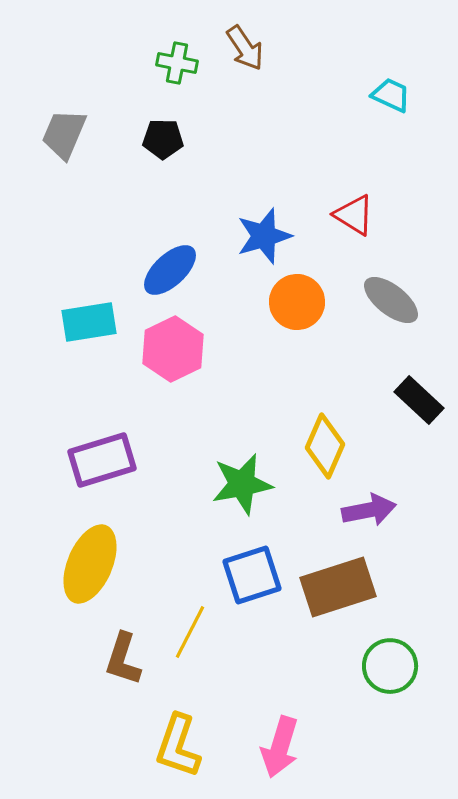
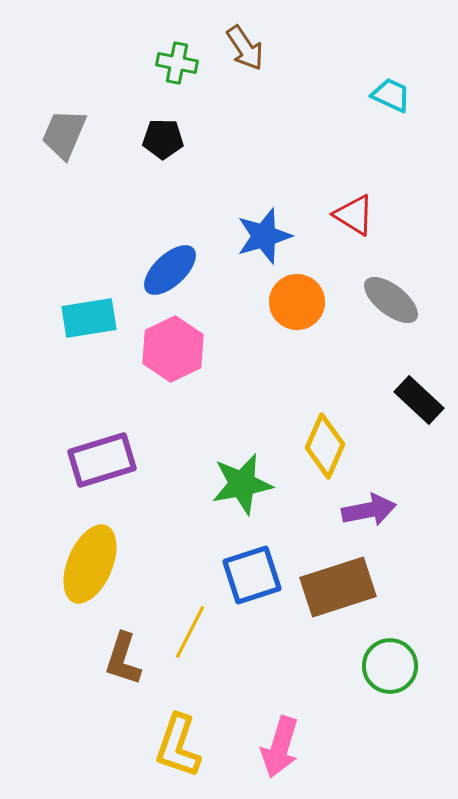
cyan rectangle: moved 4 px up
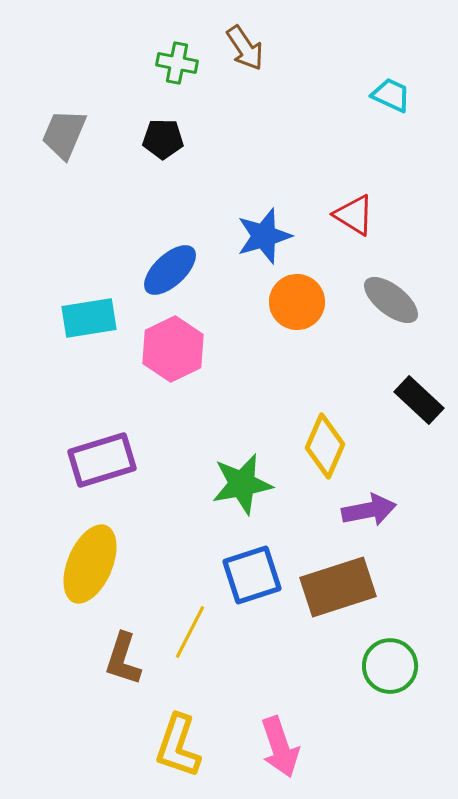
pink arrow: rotated 36 degrees counterclockwise
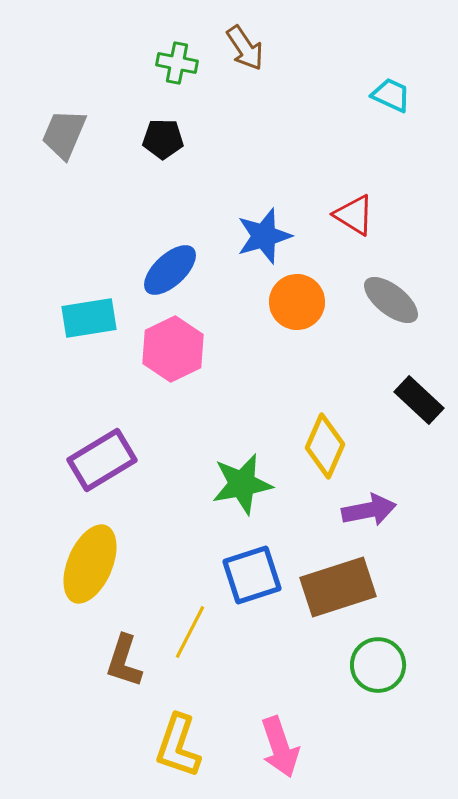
purple rectangle: rotated 14 degrees counterclockwise
brown L-shape: moved 1 px right, 2 px down
green circle: moved 12 px left, 1 px up
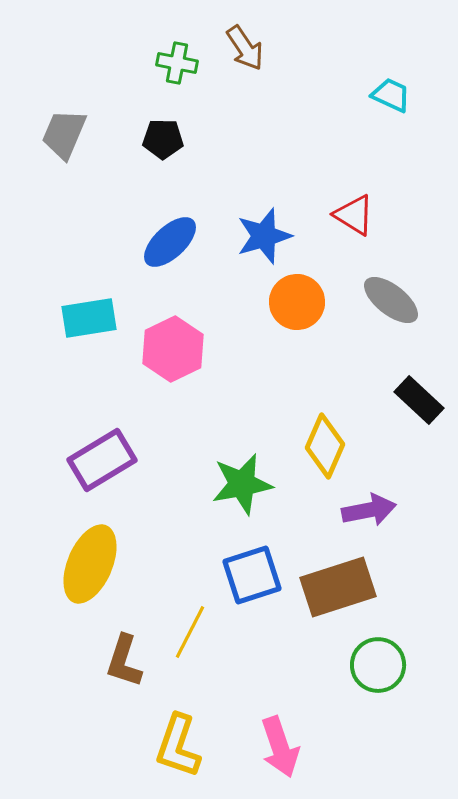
blue ellipse: moved 28 px up
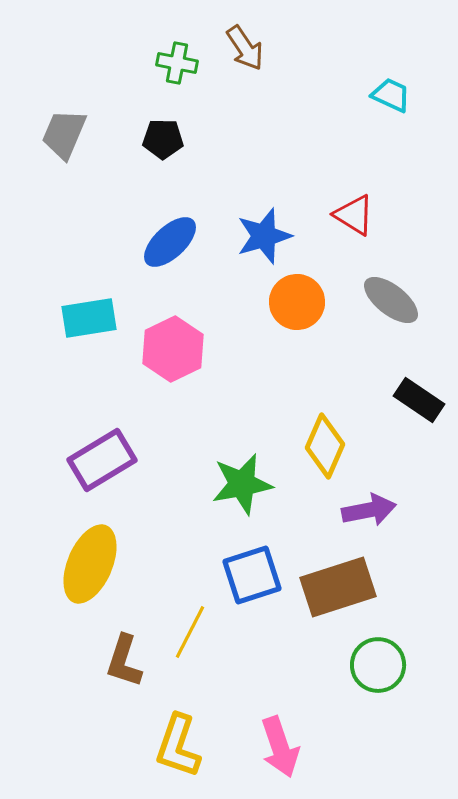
black rectangle: rotated 9 degrees counterclockwise
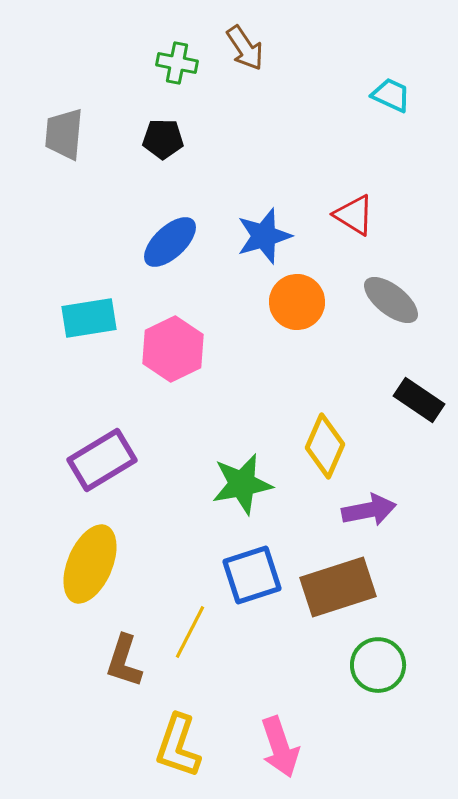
gray trapezoid: rotated 18 degrees counterclockwise
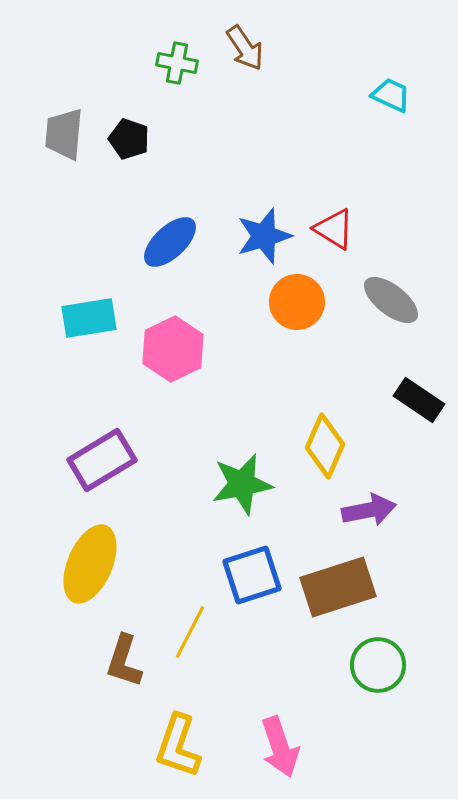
black pentagon: moved 34 px left; rotated 18 degrees clockwise
red triangle: moved 20 px left, 14 px down
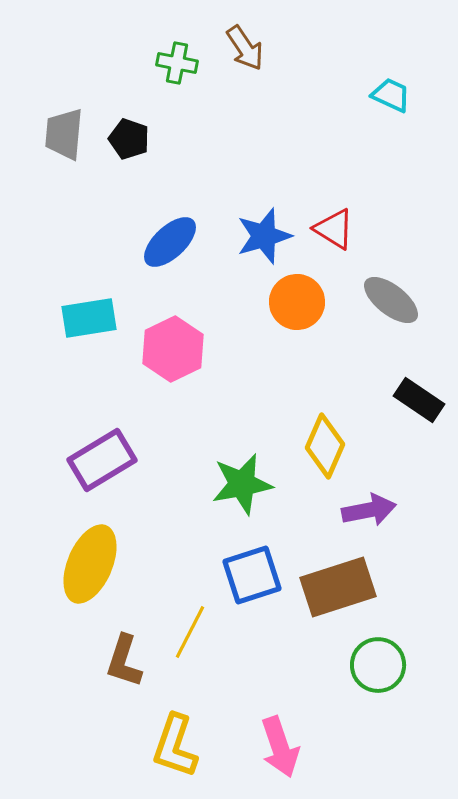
yellow L-shape: moved 3 px left
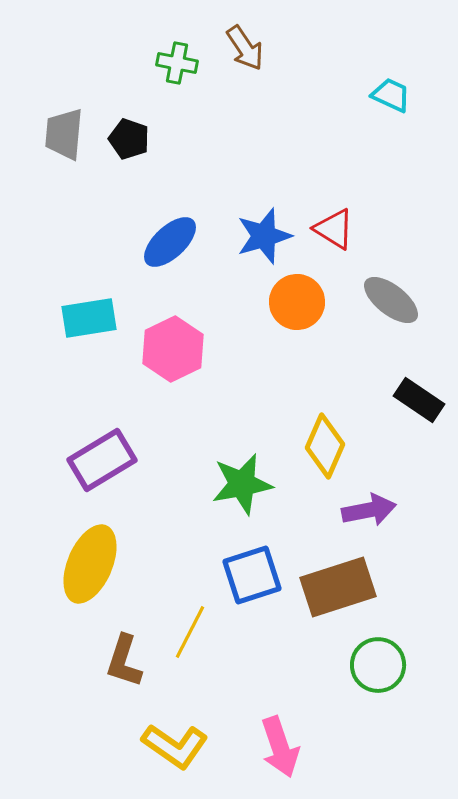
yellow L-shape: rotated 74 degrees counterclockwise
